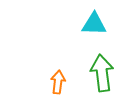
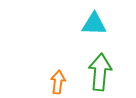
green arrow: moved 2 px left, 1 px up; rotated 12 degrees clockwise
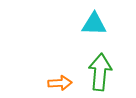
orange arrow: moved 2 px right, 1 px down; rotated 80 degrees clockwise
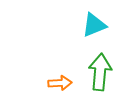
cyan triangle: moved 1 px down; rotated 24 degrees counterclockwise
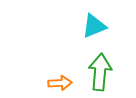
cyan triangle: moved 1 px down
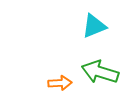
green arrow: rotated 78 degrees counterclockwise
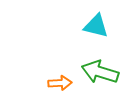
cyan triangle: moved 2 px right; rotated 36 degrees clockwise
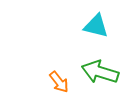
orange arrow: moved 1 px left, 1 px up; rotated 55 degrees clockwise
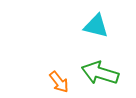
green arrow: moved 1 px down
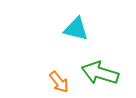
cyan triangle: moved 20 px left, 3 px down
